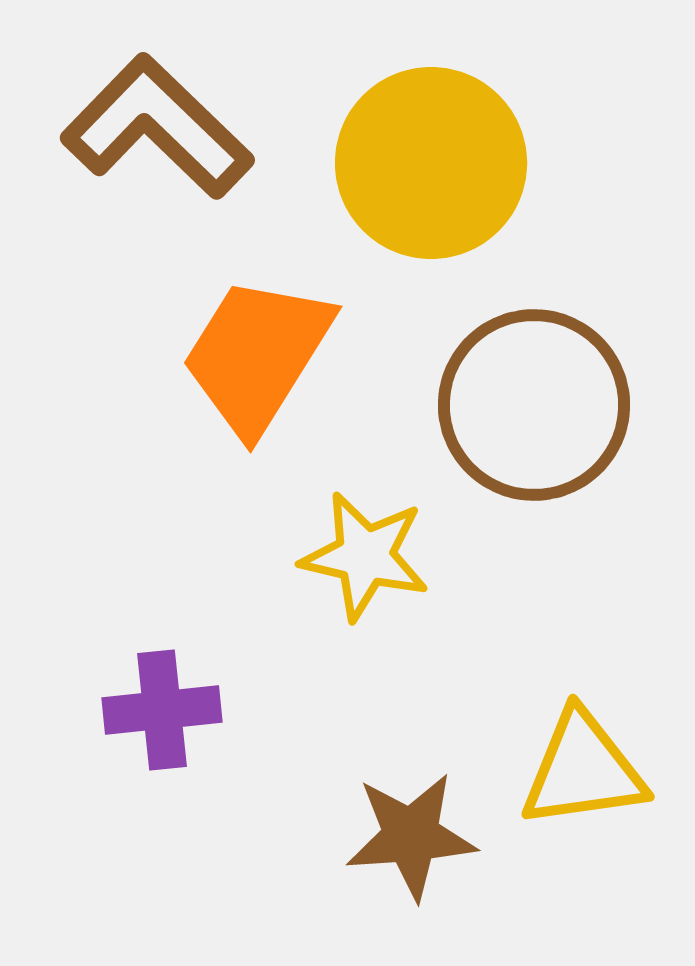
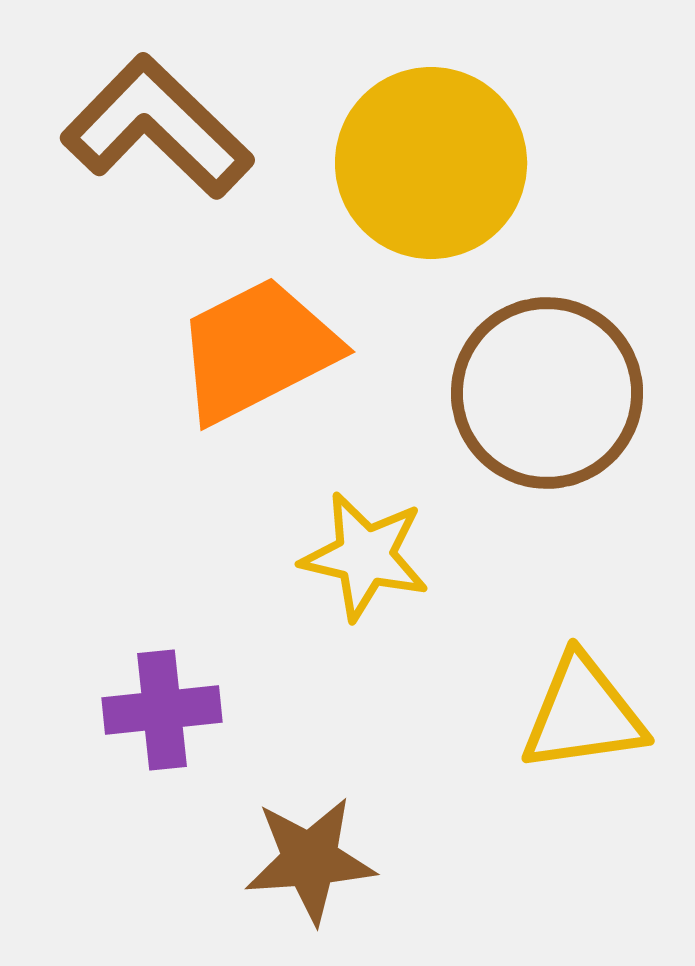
orange trapezoid: moved 5 px up; rotated 31 degrees clockwise
brown circle: moved 13 px right, 12 px up
yellow triangle: moved 56 px up
brown star: moved 101 px left, 24 px down
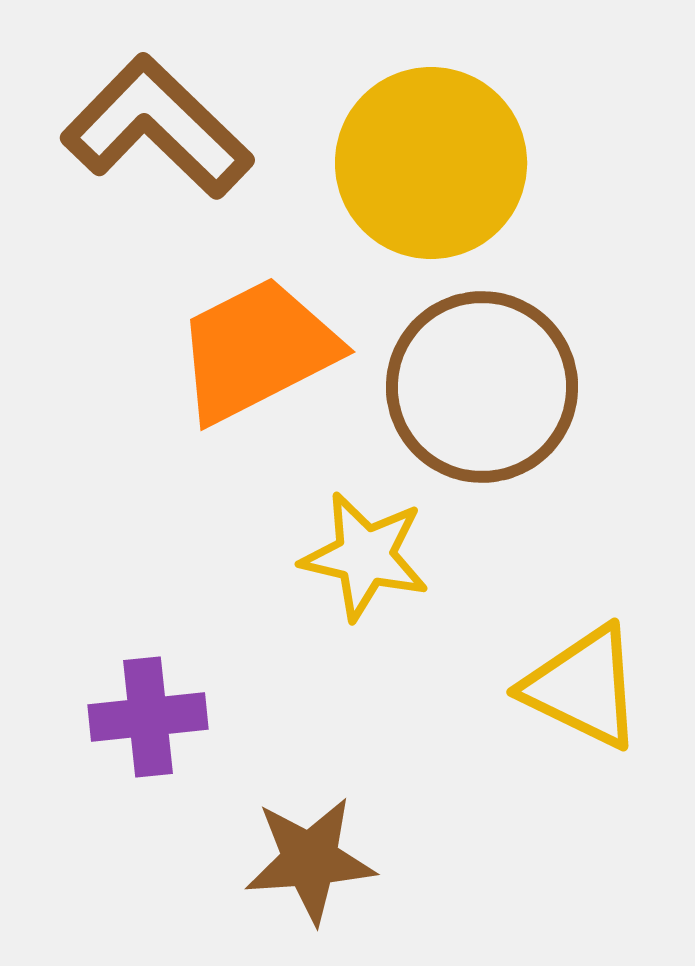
brown circle: moved 65 px left, 6 px up
purple cross: moved 14 px left, 7 px down
yellow triangle: moved 27 px up; rotated 34 degrees clockwise
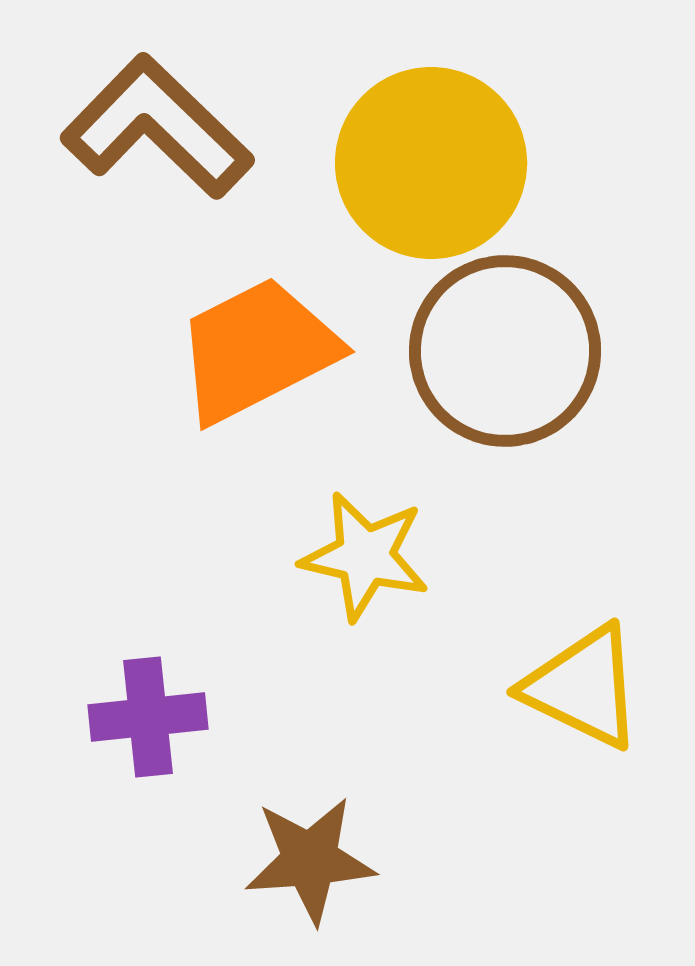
brown circle: moved 23 px right, 36 px up
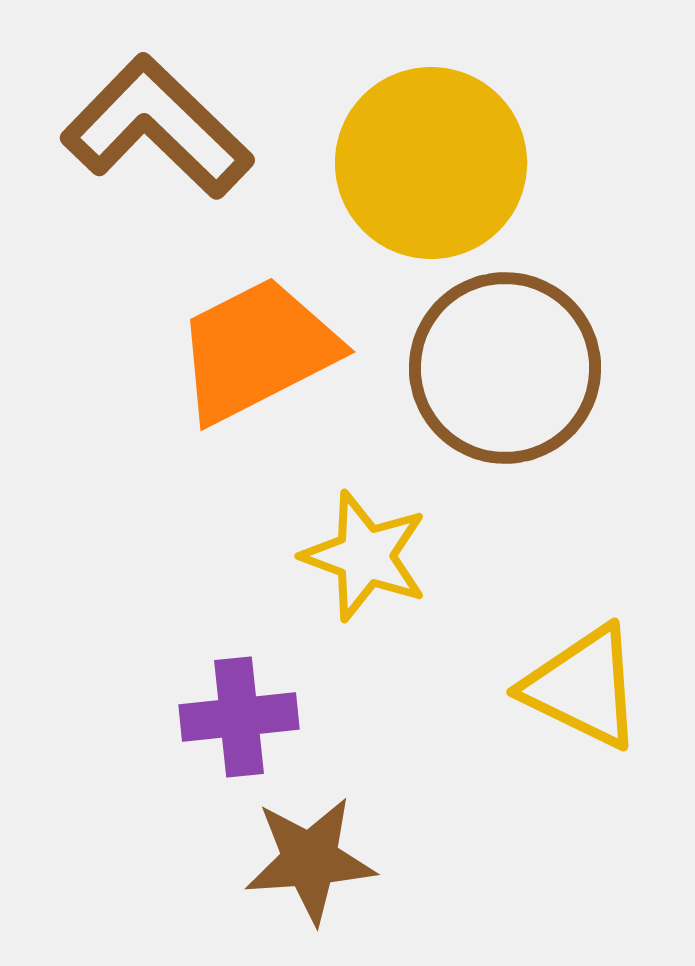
brown circle: moved 17 px down
yellow star: rotated 7 degrees clockwise
purple cross: moved 91 px right
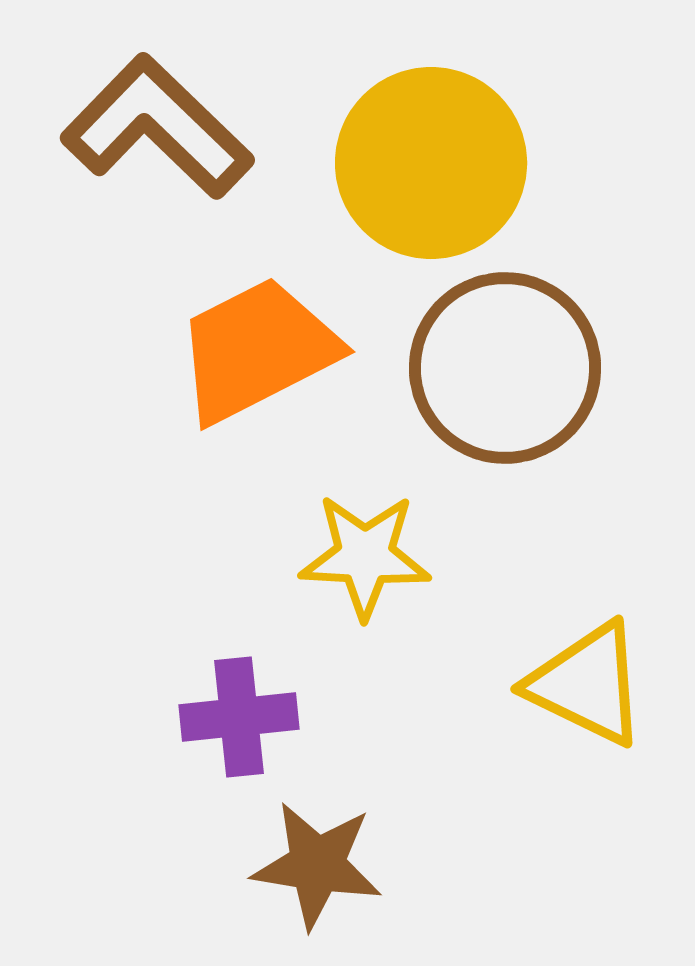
yellow star: rotated 17 degrees counterclockwise
yellow triangle: moved 4 px right, 3 px up
brown star: moved 7 px right, 5 px down; rotated 13 degrees clockwise
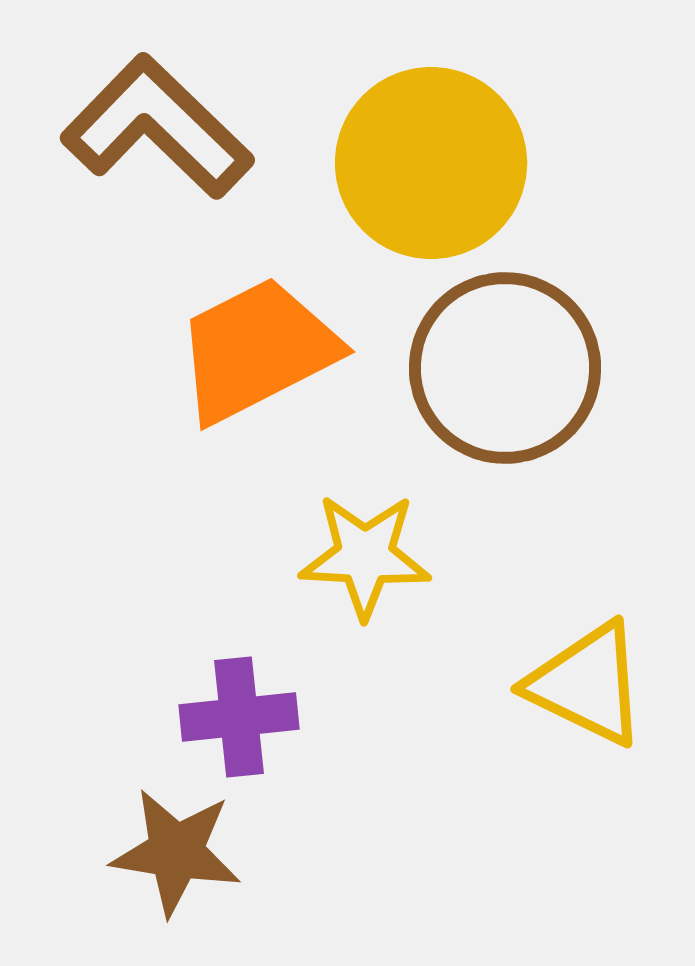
brown star: moved 141 px left, 13 px up
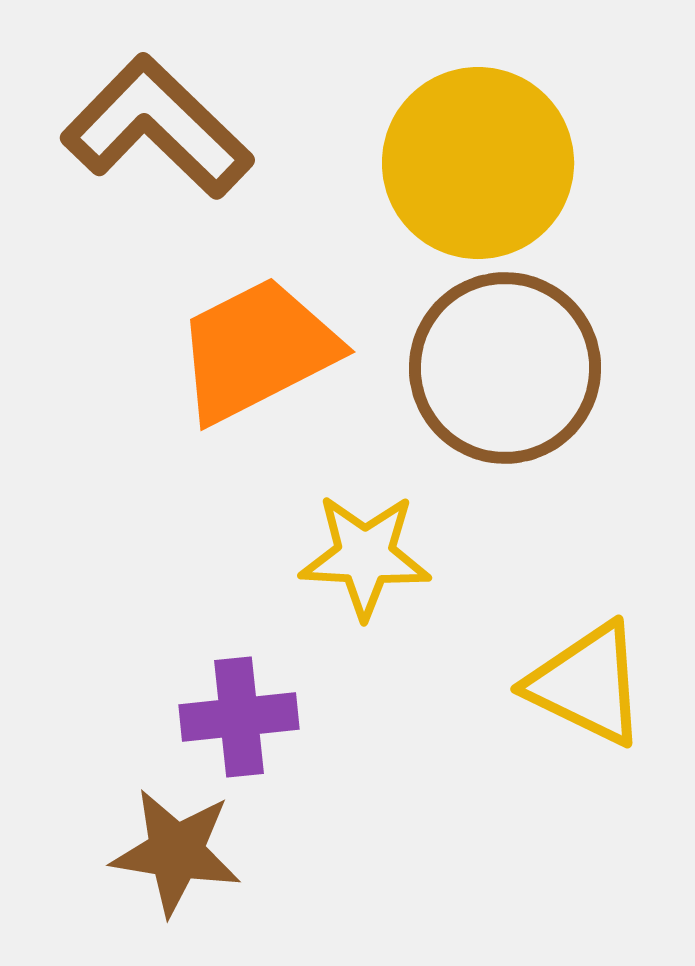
yellow circle: moved 47 px right
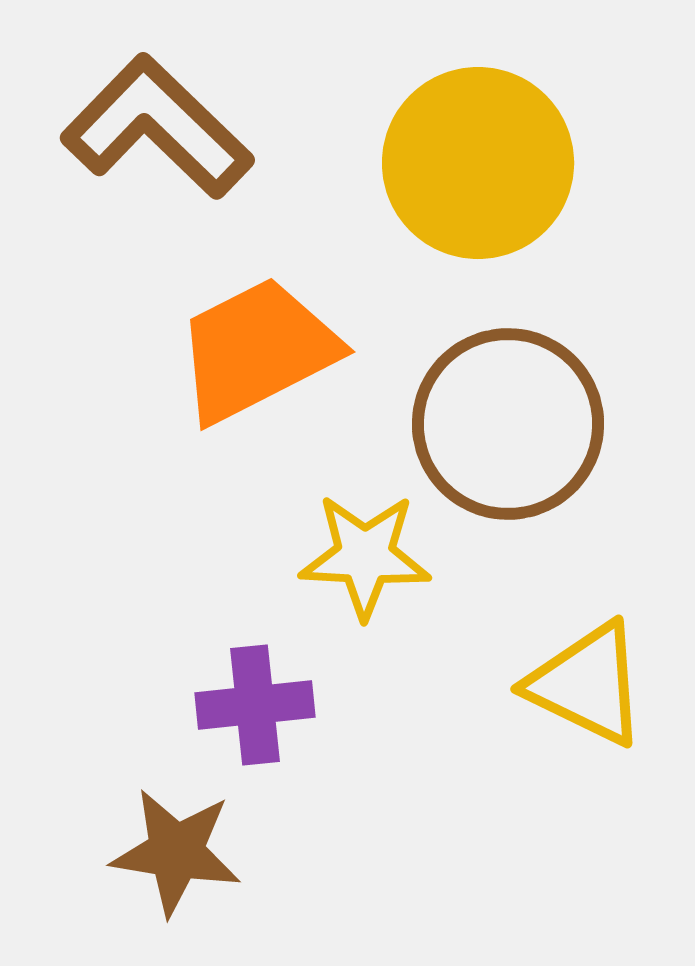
brown circle: moved 3 px right, 56 px down
purple cross: moved 16 px right, 12 px up
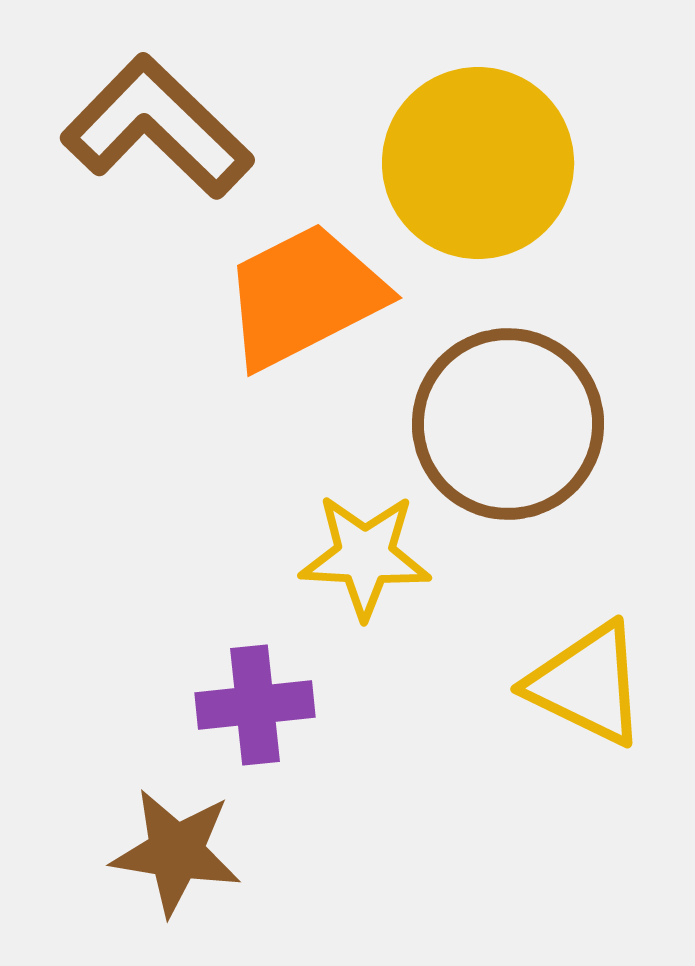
orange trapezoid: moved 47 px right, 54 px up
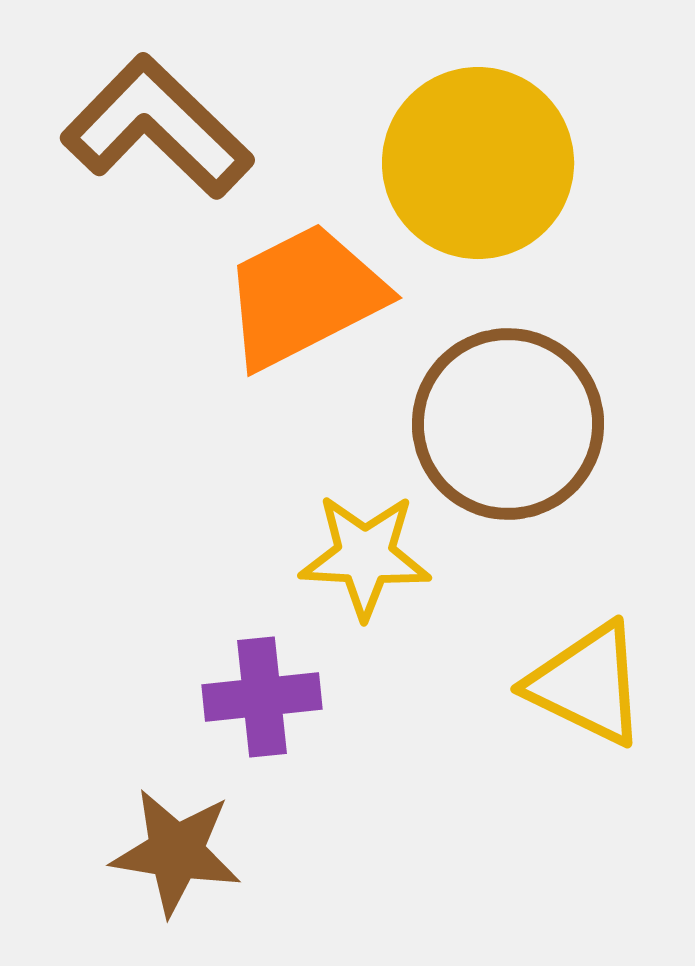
purple cross: moved 7 px right, 8 px up
